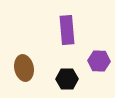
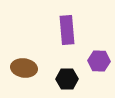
brown ellipse: rotated 70 degrees counterclockwise
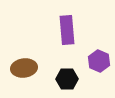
purple hexagon: rotated 20 degrees clockwise
brown ellipse: rotated 15 degrees counterclockwise
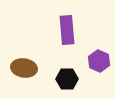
brown ellipse: rotated 15 degrees clockwise
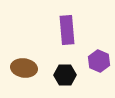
black hexagon: moved 2 px left, 4 px up
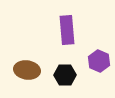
brown ellipse: moved 3 px right, 2 px down
